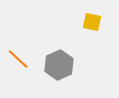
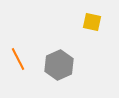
orange line: rotated 20 degrees clockwise
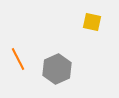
gray hexagon: moved 2 px left, 4 px down
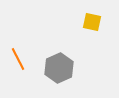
gray hexagon: moved 2 px right, 1 px up
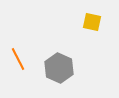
gray hexagon: rotated 12 degrees counterclockwise
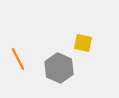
yellow square: moved 9 px left, 21 px down
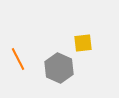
yellow square: rotated 18 degrees counterclockwise
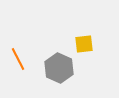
yellow square: moved 1 px right, 1 px down
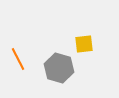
gray hexagon: rotated 8 degrees counterclockwise
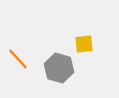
orange line: rotated 15 degrees counterclockwise
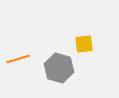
orange line: rotated 65 degrees counterclockwise
